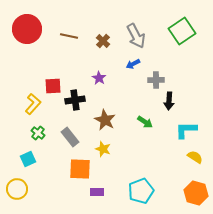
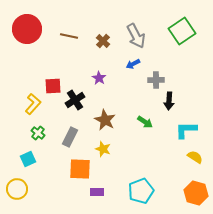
black cross: rotated 24 degrees counterclockwise
gray rectangle: rotated 66 degrees clockwise
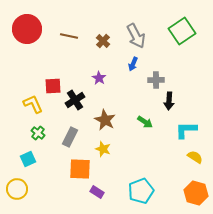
blue arrow: rotated 40 degrees counterclockwise
yellow L-shape: rotated 65 degrees counterclockwise
purple rectangle: rotated 32 degrees clockwise
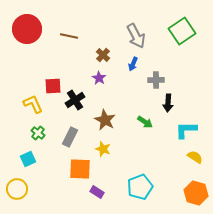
brown cross: moved 14 px down
black arrow: moved 1 px left, 2 px down
cyan pentagon: moved 1 px left, 4 px up
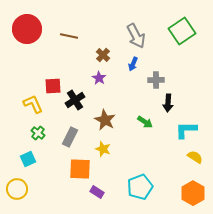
orange hexagon: moved 3 px left; rotated 15 degrees clockwise
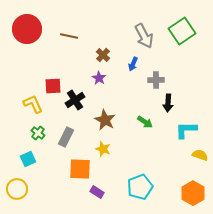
gray arrow: moved 8 px right
gray rectangle: moved 4 px left
yellow semicircle: moved 5 px right, 2 px up; rotated 14 degrees counterclockwise
